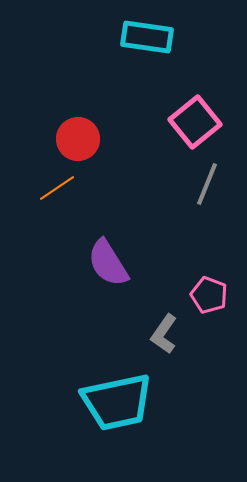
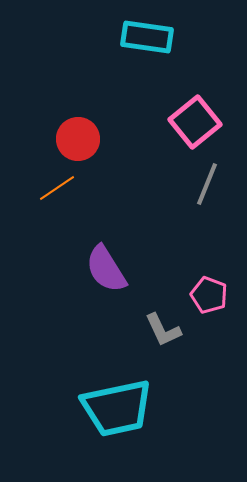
purple semicircle: moved 2 px left, 6 px down
gray L-shape: moved 1 px left, 4 px up; rotated 60 degrees counterclockwise
cyan trapezoid: moved 6 px down
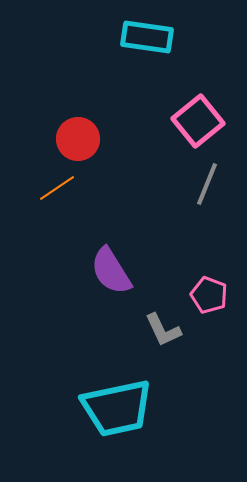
pink square: moved 3 px right, 1 px up
purple semicircle: moved 5 px right, 2 px down
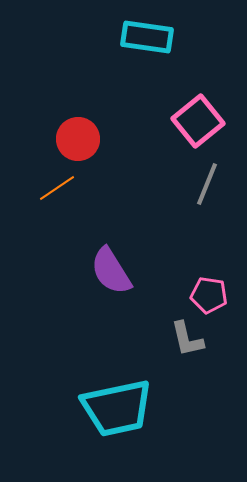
pink pentagon: rotated 12 degrees counterclockwise
gray L-shape: moved 24 px right, 9 px down; rotated 12 degrees clockwise
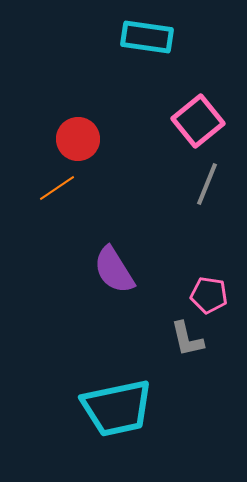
purple semicircle: moved 3 px right, 1 px up
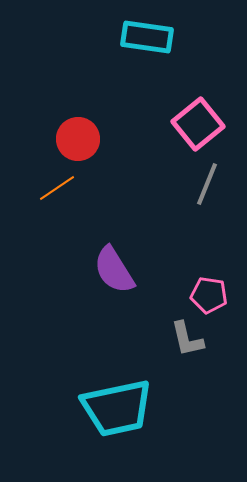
pink square: moved 3 px down
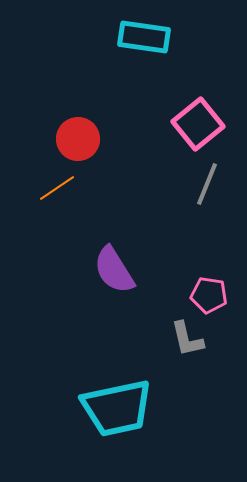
cyan rectangle: moved 3 px left
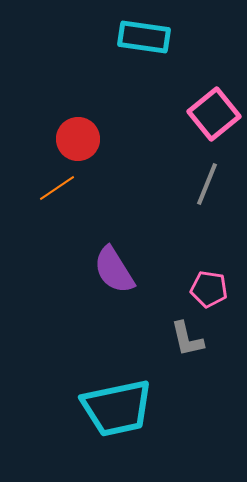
pink square: moved 16 px right, 10 px up
pink pentagon: moved 6 px up
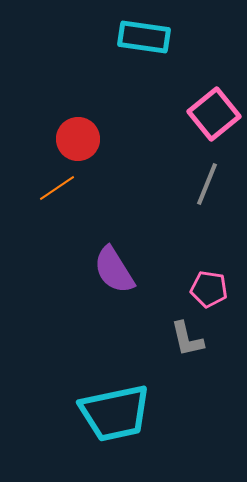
cyan trapezoid: moved 2 px left, 5 px down
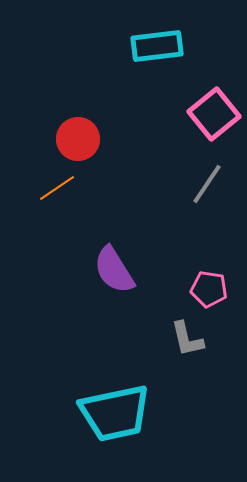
cyan rectangle: moved 13 px right, 9 px down; rotated 15 degrees counterclockwise
gray line: rotated 12 degrees clockwise
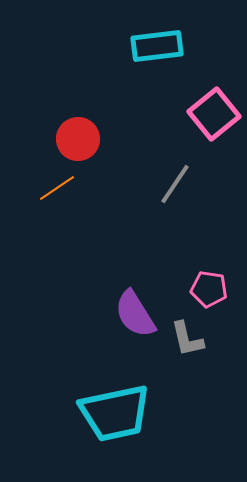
gray line: moved 32 px left
purple semicircle: moved 21 px right, 44 px down
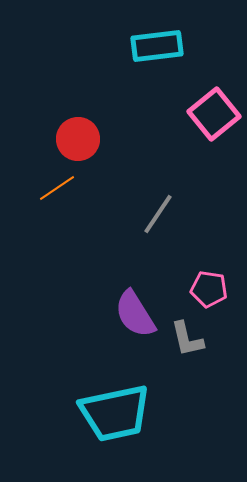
gray line: moved 17 px left, 30 px down
